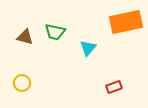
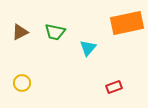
orange rectangle: moved 1 px right, 1 px down
brown triangle: moved 5 px left, 5 px up; rotated 42 degrees counterclockwise
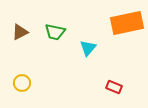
red rectangle: rotated 42 degrees clockwise
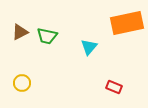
green trapezoid: moved 8 px left, 4 px down
cyan triangle: moved 1 px right, 1 px up
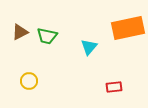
orange rectangle: moved 1 px right, 5 px down
yellow circle: moved 7 px right, 2 px up
red rectangle: rotated 28 degrees counterclockwise
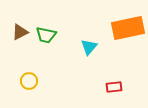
green trapezoid: moved 1 px left, 1 px up
